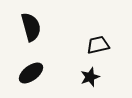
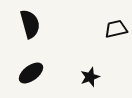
black semicircle: moved 1 px left, 3 px up
black trapezoid: moved 18 px right, 16 px up
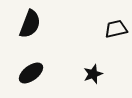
black semicircle: rotated 36 degrees clockwise
black star: moved 3 px right, 3 px up
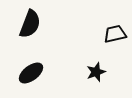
black trapezoid: moved 1 px left, 5 px down
black star: moved 3 px right, 2 px up
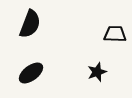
black trapezoid: rotated 15 degrees clockwise
black star: moved 1 px right
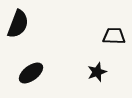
black semicircle: moved 12 px left
black trapezoid: moved 1 px left, 2 px down
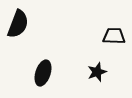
black ellipse: moved 12 px right; rotated 35 degrees counterclockwise
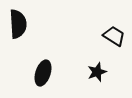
black semicircle: rotated 24 degrees counterclockwise
black trapezoid: rotated 30 degrees clockwise
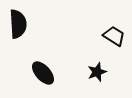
black ellipse: rotated 60 degrees counterclockwise
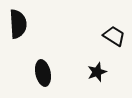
black ellipse: rotated 30 degrees clockwise
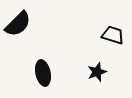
black semicircle: rotated 48 degrees clockwise
black trapezoid: moved 1 px left, 1 px up; rotated 15 degrees counterclockwise
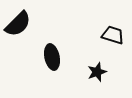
black ellipse: moved 9 px right, 16 px up
